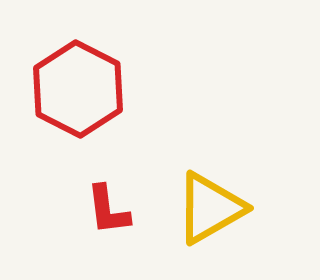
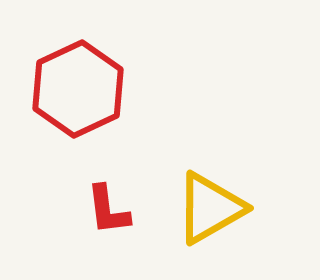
red hexagon: rotated 8 degrees clockwise
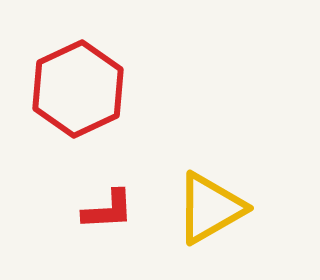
red L-shape: rotated 86 degrees counterclockwise
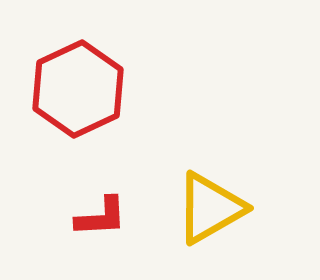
red L-shape: moved 7 px left, 7 px down
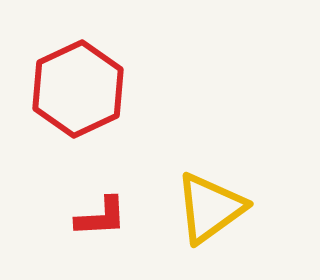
yellow triangle: rotated 6 degrees counterclockwise
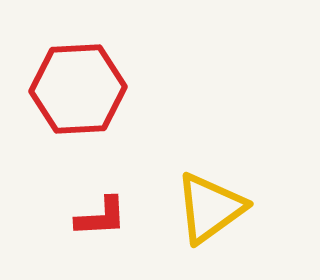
red hexagon: rotated 22 degrees clockwise
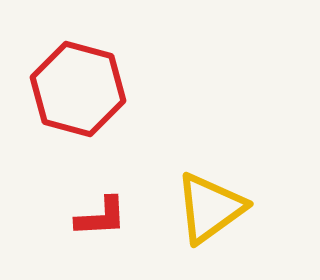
red hexagon: rotated 18 degrees clockwise
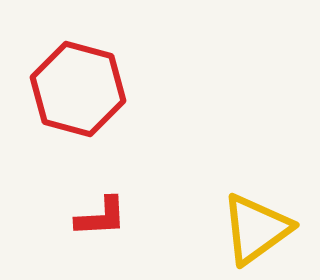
yellow triangle: moved 46 px right, 21 px down
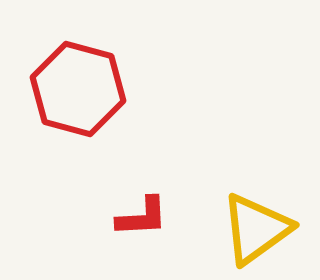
red L-shape: moved 41 px right
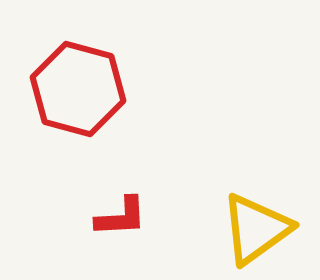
red L-shape: moved 21 px left
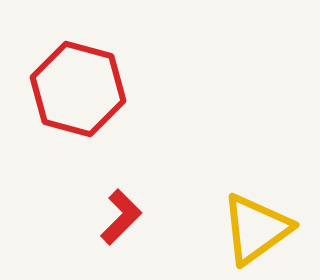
red L-shape: rotated 42 degrees counterclockwise
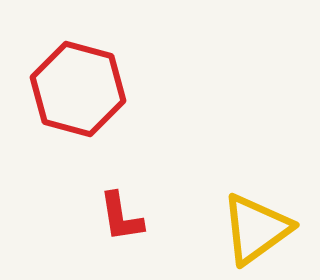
red L-shape: rotated 126 degrees clockwise
